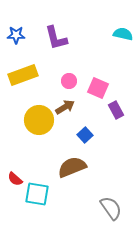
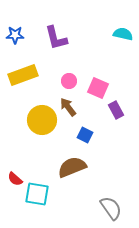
blue star: moved 1 px left
brown arrow: moved 3 px right; rotated 96 degrees counterclockwise
yellow circle: moved 3 px right
blue square: rotated 21 degrees counterclockwise
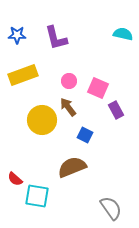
blue star: moved 2 px right
cyan square: moved 2 px down
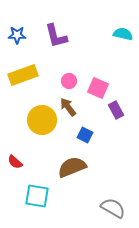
purple L-shape: moved 2 px up
red semicircle: moved 17 px up
gray semicircle: moved 2 px right; rotated 25 degrees counterclockwise
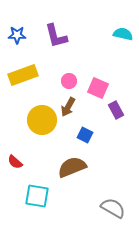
brown arrow: rotated 114 degrees counterclockwise
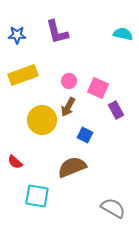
purple L-shape: moved 1 px right, 4 px up
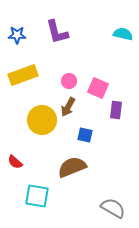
purple rectangle: rotated 36 degrees clockwise
blue square: rotated 14 degrees counterclockwise
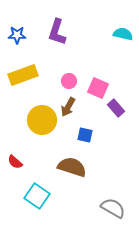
purple L-shape: rotated 32 degrees clockwise
purple rectangle: moved 2 px up; rotated 48 degrees counterclockwise
brown semicircle: rotated 40 degrees clockwise
cyan square: rotated 25 degrees clockwise
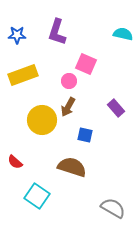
pink square: moved 12 px left, 24 px up
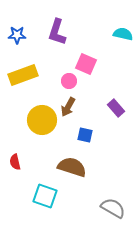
red semicircle: rotated 35 degrees clockwise
cyan square: moved 8 px right; rotated 15 degrees counterclockwise
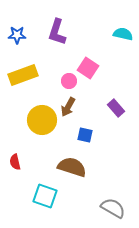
pink square: moved 2 px right, 4 px down; rotated 10 degrees clockwise
